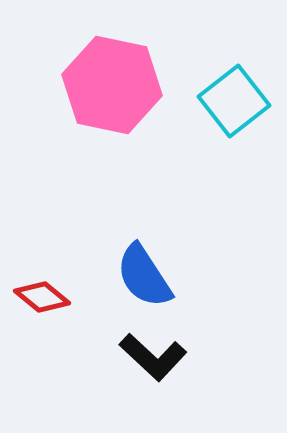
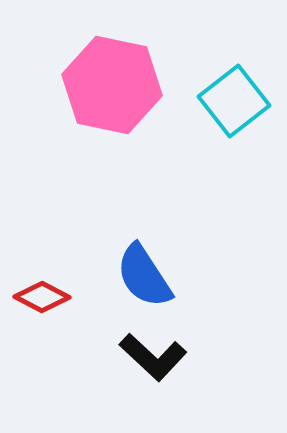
red diamond: rotated 12 degrees counterclockwise
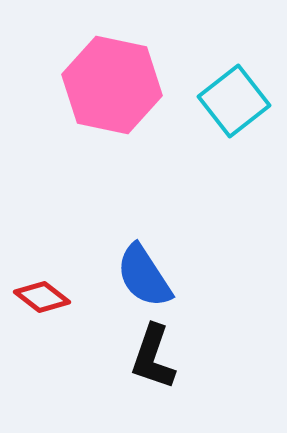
red diamond: rotated 10 degrees clockwise
black L-shape: rotated 66 degrees clockwise
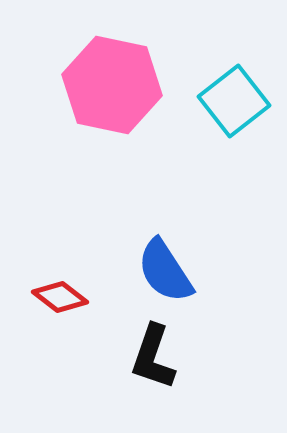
blue semicircle: moved 21 px right, 5 px up
red diamond: moved 18 px right
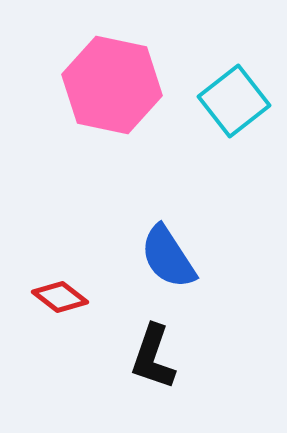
blue semicircle: moved 3 px right, 14 px up
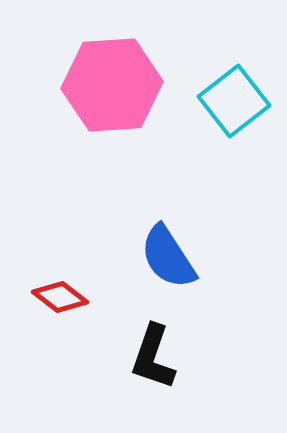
pink hexagon: rotated 16 degrees counterclockwise
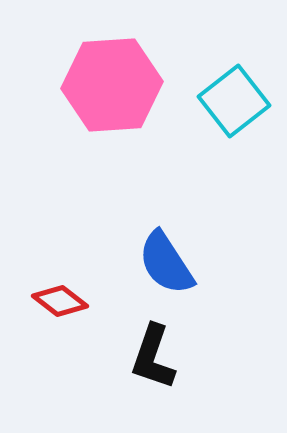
blue semicircle: moved 2 px left, 6 px down
red diamond: moved 4 px down
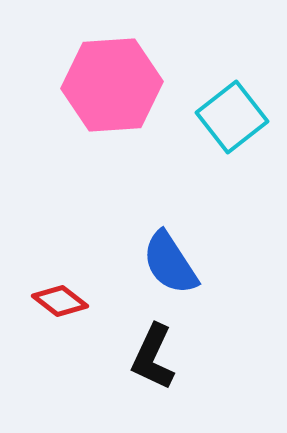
cyan square: moved 2 px left, 16 px down
blue semicircle: moved 4 px right
black L-shape: rotated 6 degrees clockwise
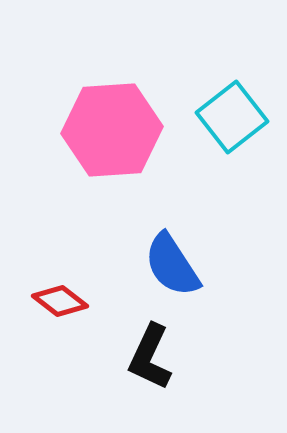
pink hexagon: moved 45 px down
blue semicircle: moved 2 px right, 2 px down
black L-shape: moved 3 px left
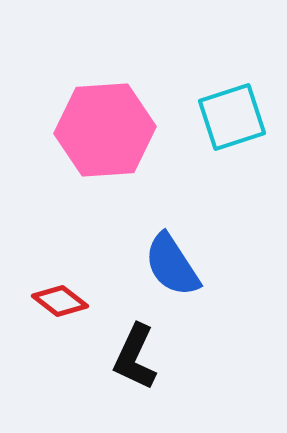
cyan square: rotated 20 degrees clockwise
pink hexagon: moved 7 px left
black L-shape: moved 15 px left
